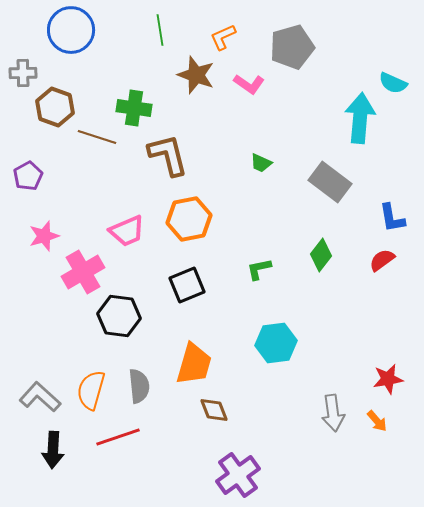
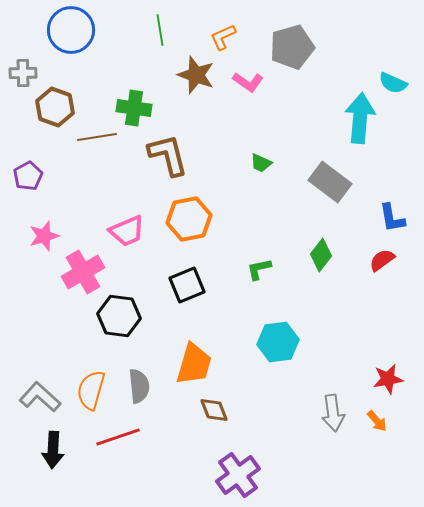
pink L-shape: moved 1 px left, 2 px up
brown line: rotated 27 degrees counterclockwise
cyan hexagon: moved 2 px right, 1 px up
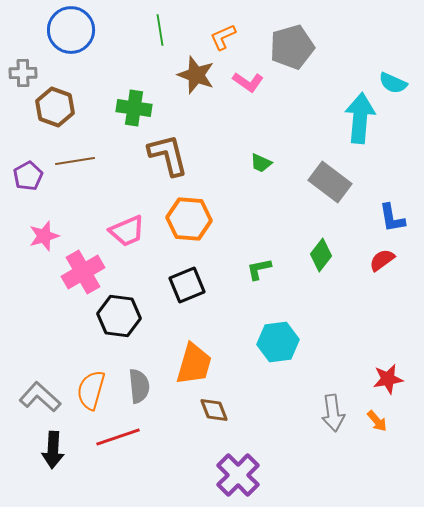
brown line: moved 22 px left, 24 px down
orange hexagon: rotated 15 degrees clockwise
purple cross: rotated 9 degrees counterclockwise
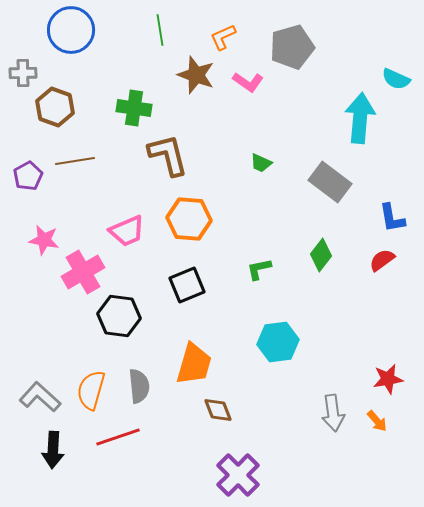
cyan semicircle: moved 3 px right, 4 px up
pink star: moved 4 px down; rotated 28 degrees clockwise
brown diamond: moved 4 px right
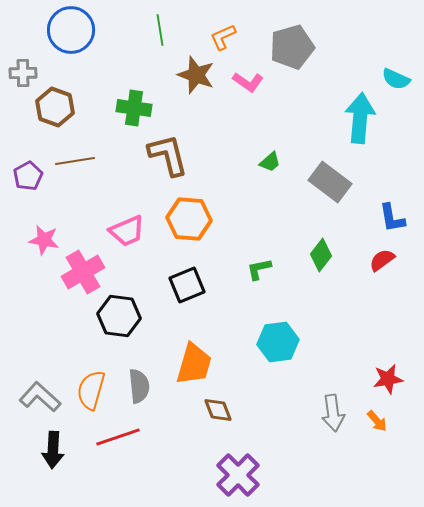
green trapezoid: moved 9 px right, 1 px up; rotated 65 degrees counterclockwise
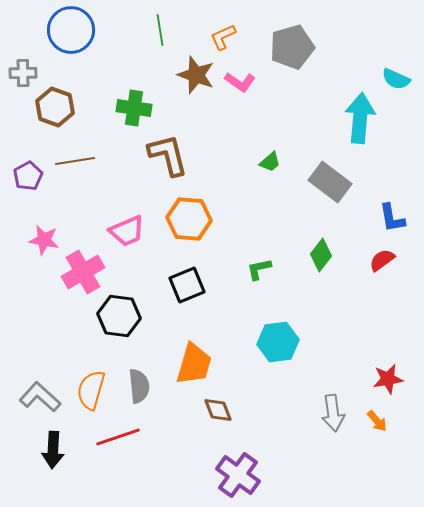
pink L-shape: moved 8 px left
purple cross: rotated 9 degrees counterclockwise
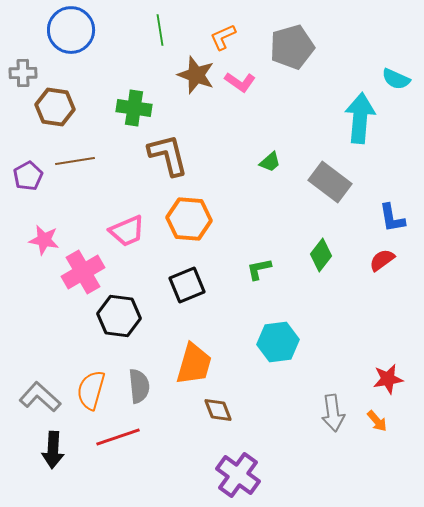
brown hexagon: rotated 12 degrees counterclockwise
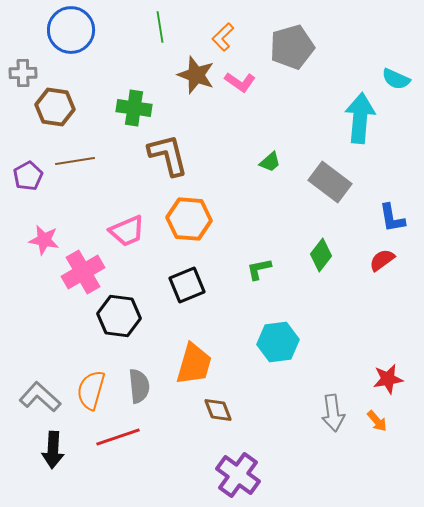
green line: moved 3 px up
orange L-shape: rotated 20 degrees counterclockwise
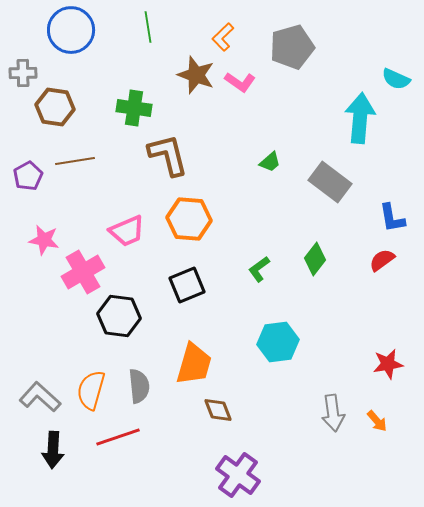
green line: moved 12 px left
green diamond: moved 6 px left, 4 px down
green L-shape: rotated 24 degrees counterclockwise
red star: moved 15 px up
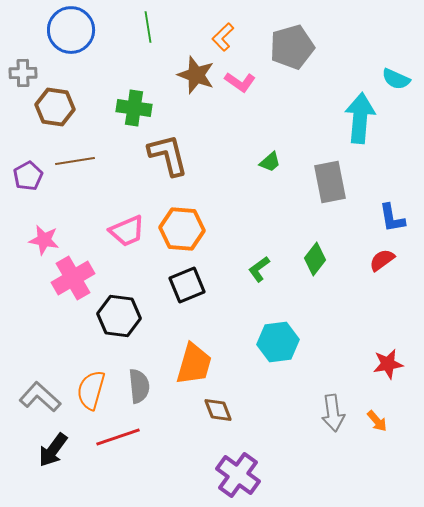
gray rectangle: rotated 42 degrees clockwise
orange hexagon: moved 7 px left, 10 px down
pink cross: moved 10 px left, 6 px down
black arrow: rotated 33 degrees clockwise
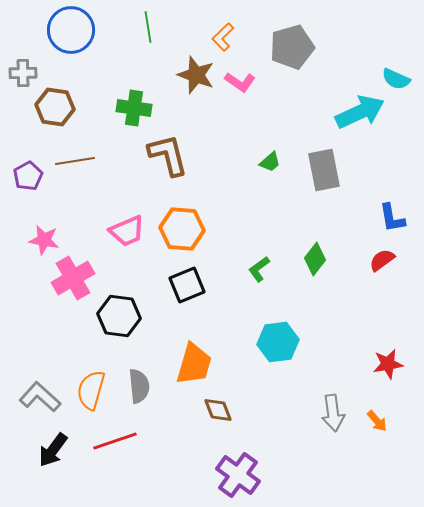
cyan arrow: moved 6 px up; rotated 60 degrees clockwise
gray rectangle: moved 6 px left, 12 px up
red line: moved 3 px left, 4 px down
